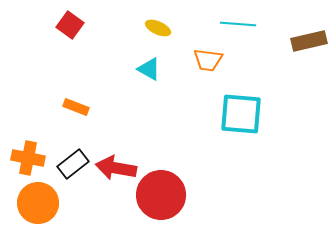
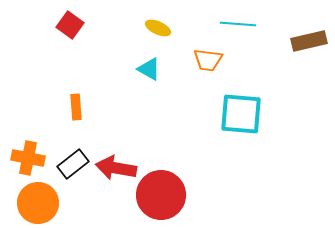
orange rectangle: rotated 65 degrees clockwise
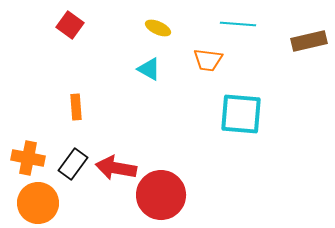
black rectangle: rotated 16 degrees counterclockwise
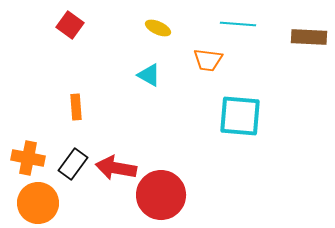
brown rectangle: moved 4 px up; rotated 16 degrees clockwise
cyan triangle: moved 6 px down
cyan square: moved 1 px left, 2 px down
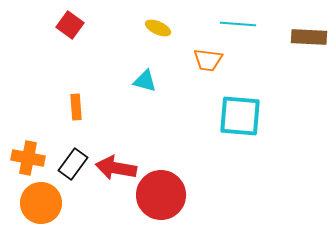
cyan triangle: moved 4 px left, 6 px down; rotated 15 degrees counterclockwise
orange circle: moved 3 px right
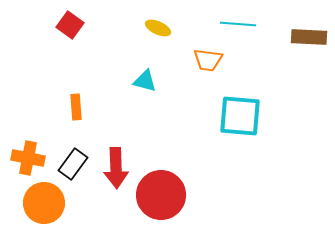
red arrow: rotated 102 degrees counterclockwise
orange circle: moved 3 px right
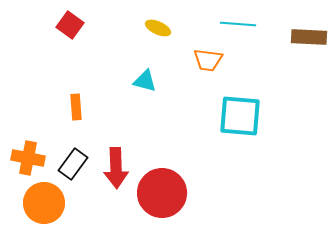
red circle: moved 1 px right, 2 px up
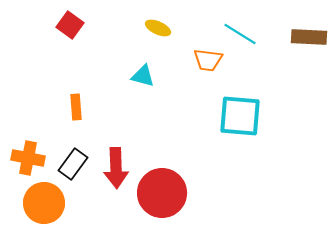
cyan line: moved 2 px right, 10 px down; rotated 28 degrees clockwise
cyan triangle: moved 2 px left, 5 px up
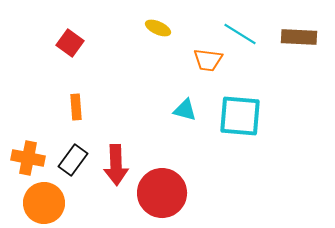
red square: moved 18 px down
brown rectangle: moved 10 px left
cyan triangle: moved 42 px right, 34 px down
black rectangle: moved 4 px up
red arrow: moved 3 px up
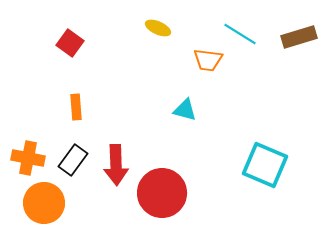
brown rectangle: rotated 20 degrees counterclockwise
cyan square: moved 25 px right, 49 px down; rotated 18 degrees clockwise
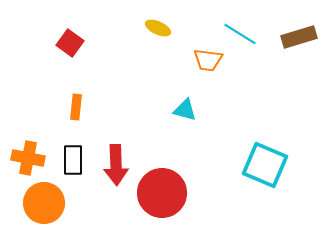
orange rectangle: rotated 10 degrees clockwise
black rectangle: rotated 36 degrees counterclockwise
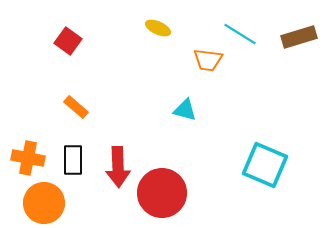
red square: moved 2 px left, 2 px up
orange rectangle: rotated 55 degrees counterclockwise
red arrow: moved 2 px right, 2 px down
